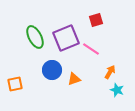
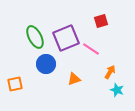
red square: moved 5 px right, 1 px down
blue circle: moved 6 px left, 6 px up
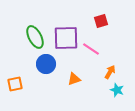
purple square: rotated 20 degrees clockwise
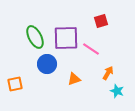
blue circle: moved 1 px right
orange arrow: moved 2 px left, 1 px down
cyan star: moved 1 px down
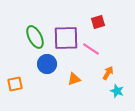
red square: moved 3 px left, 1 px down
